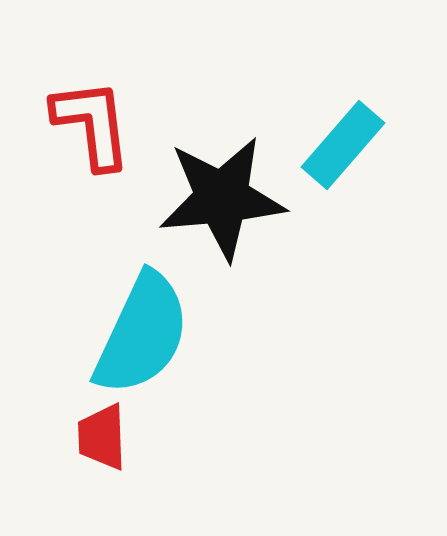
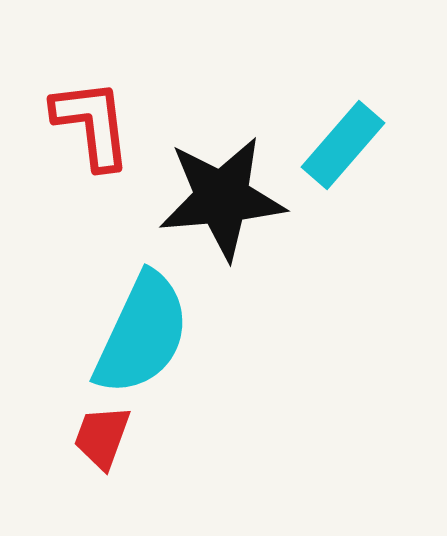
red trapezoid: rotated 22 degrees clockwise
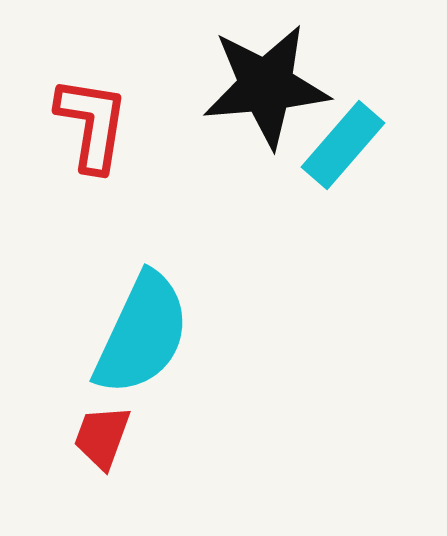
red L-shape: rotated 16 degrees clockwise
black star: moved 44 px right, 112 px up
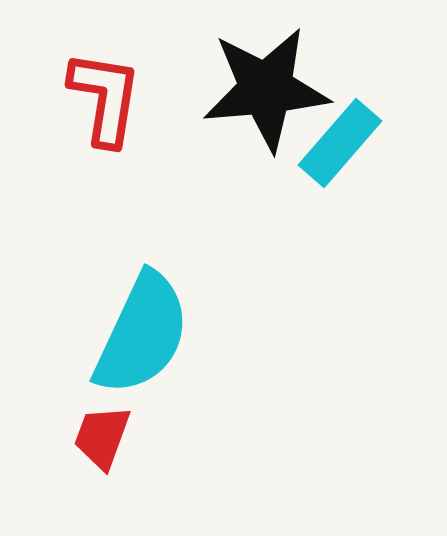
black star: moved 3 px down
red L-shape: moved 13 px right, 26 px up
cyan rectangle: moved 3 px left, 2 px up
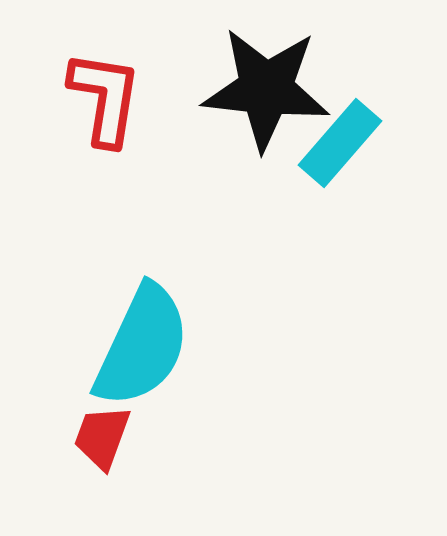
black star: rotated 11 degrees clockwise
cyan semicircle: moved 12 px down
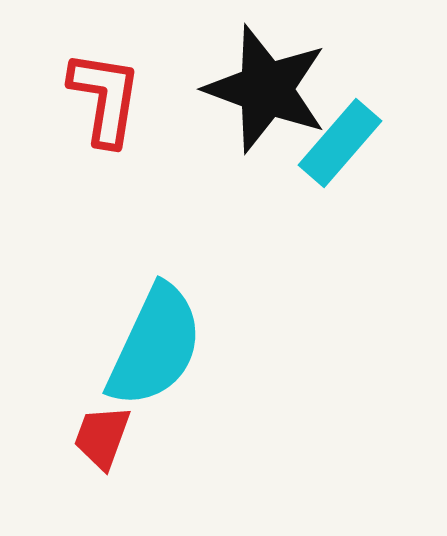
black star: rotated 14 degrees clockwise
cyan semicircle: moved 13 px right
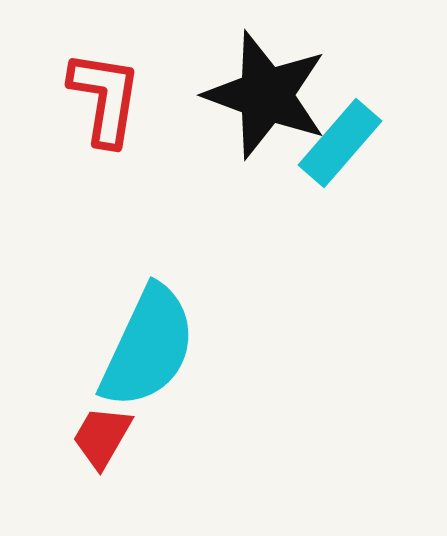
black star: moved 6 px down
cyan semicircle: moved 7 px left, 1 px down
red trapezoid: rotated 10 degrees clockwise
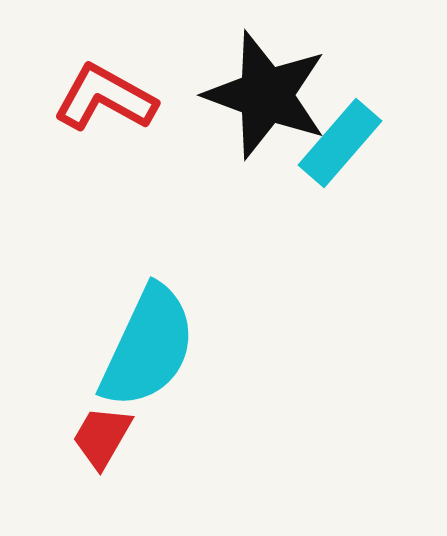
red L-shape: rotated 70 degrees counterclockwise
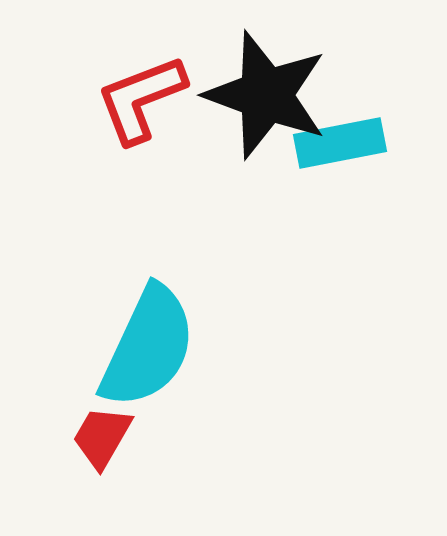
red L-shape: moved 36 px right, 1 px down; rotated 50 degrees counterclockwise
cyan rectangle: rotated 38 degrees clockwise
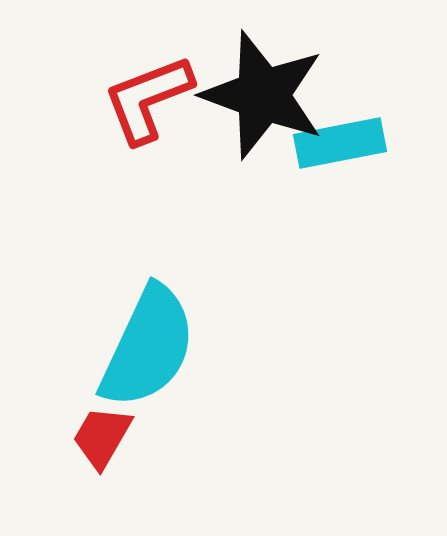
black star: moved 3 px left
red L-shape: moved 7 px right
